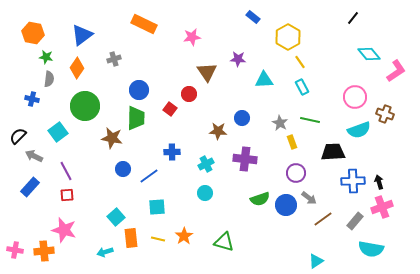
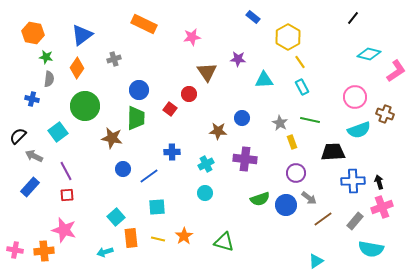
cyan diamond at (369, 54): rotated 35 degrees counterclockwise
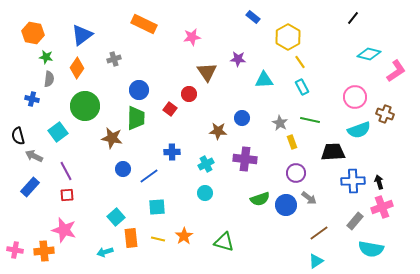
black semicircle at (18, 136): rotated 60 degrees counterclockwise
brown line at (323, 219): moved 4 px left, 14 px down
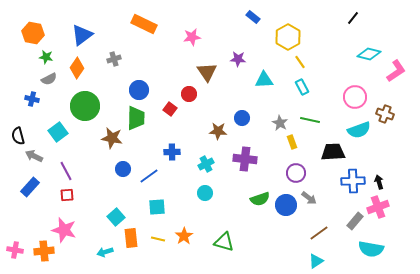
gray semicircle at (49, 79): rotated 56 degrees clockwise
pink cross at (382, 207): moved 4 px left
